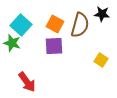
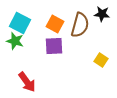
cyan square: moved 1 px left, 2 px up; rotated 15 degrees counterclockwise
green star: moved 3 px right, 2 px up
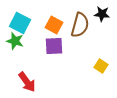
orange square: moved 1 px left, 1 px down
yellow square: moved 6 px down
